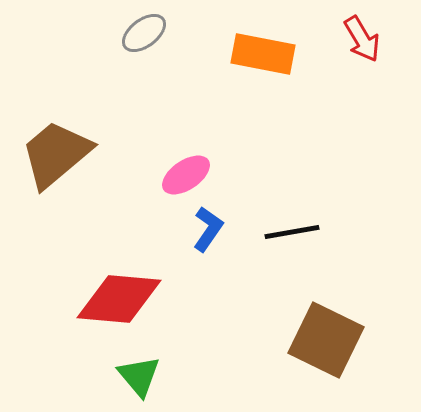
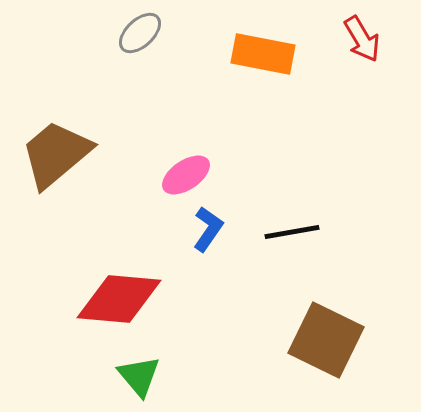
gray ellipse: moved 4 px left; rotated 6 degrees counterclockwise
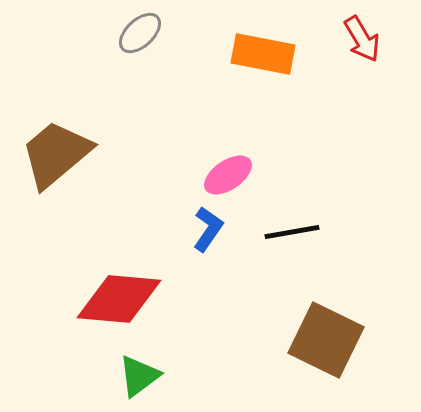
pink ellipse: moved 42 px right
green triangle: rotated 33 degrees clockwise
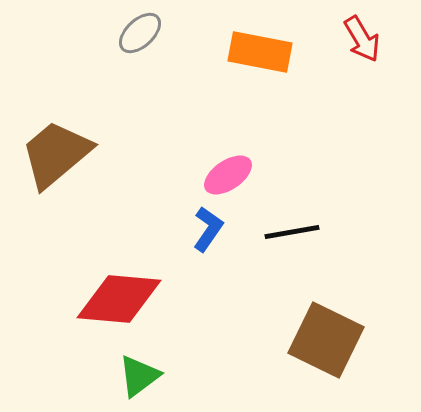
orange rectangle: moved 3 px left, 2 px up
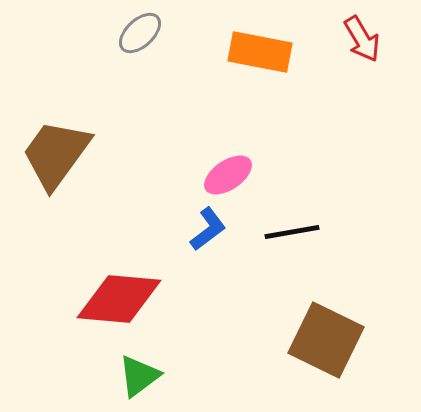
brown trapezoid: rotated 14 degrees counterclockwise
blue L-shape: rotated 18 degrees clockwise
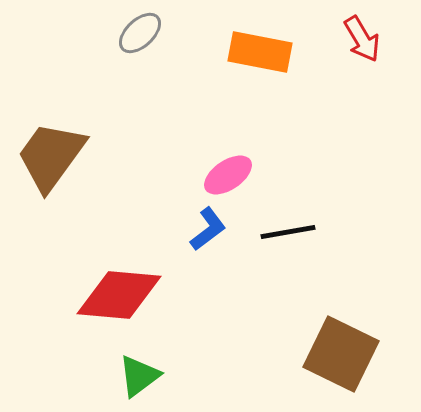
brown trapezoid: moved 5 px left, 2 px down
black line: moved 4 px left
red diamond: moved 4 px up
brown square: moved 15 px right, 14 px down
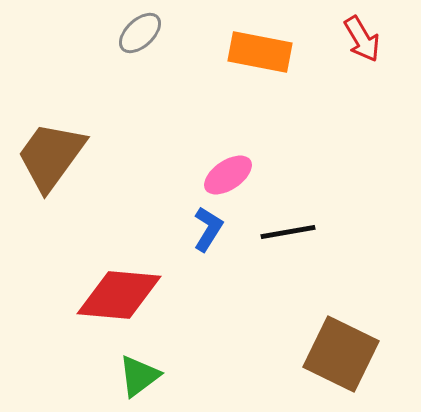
blue L-shape: rotated 21 degrees counterclockwise
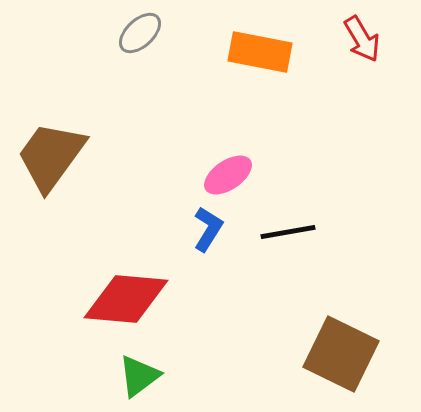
red diamond: moved 7 px right, 4 px down
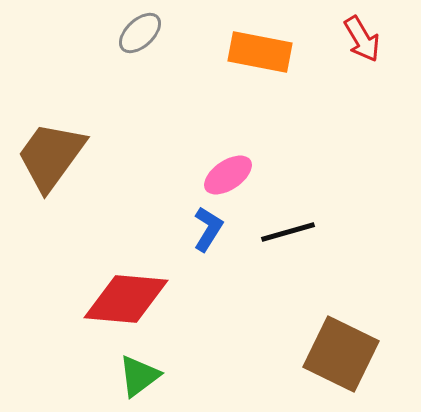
black line: rotated 6 degrees counterclockwise
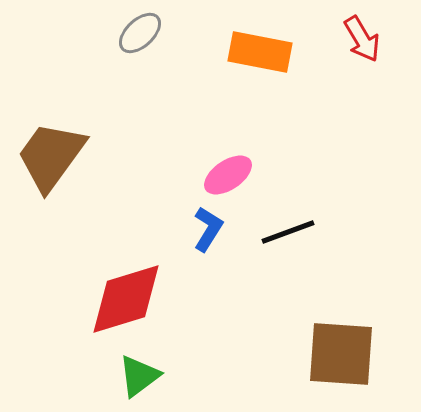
black line: rotated 4 degrees counterclockwise
red diamond: rotated 22 degrees counterclockwise
brown square: rotated 22 degrees counterclockwise
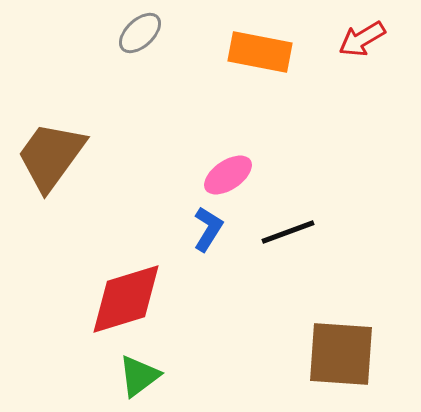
red arrow: rotated 90 degrees clockwise
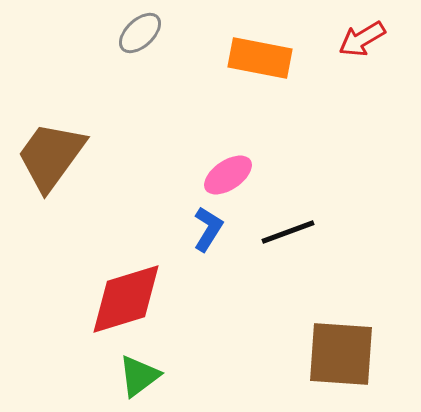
orange rectangle: moved 6 px down
